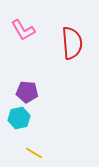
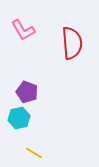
purple pentagon: rotated 15 degrees clockwise
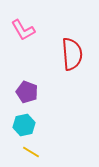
red semicircle: moved 11 px down
cyan hexagon: moved 5 px right, 7 px down
yellow line: moved 3 px left, 1 px up
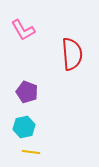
cyan hexagon: moved 2 px down
yellow line: rotated 24 degrees counterclockwise
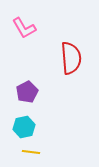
pink L-shape: moved 1 px right, 2 px up
red semicircle: moved 1 px left, 4 px down
purple pentagon: rotated 25 degrees clockwise
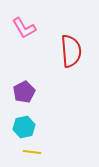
red semicircle: moved 7 px up
purple pentagon: moved 3 px left
yellow line: moved 1 px right
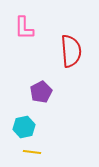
pink L-shape: rotated 30 degrees clockwise
purple pentagon: moved 17 px right
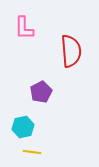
cyan hexagon: moved 1 px left
